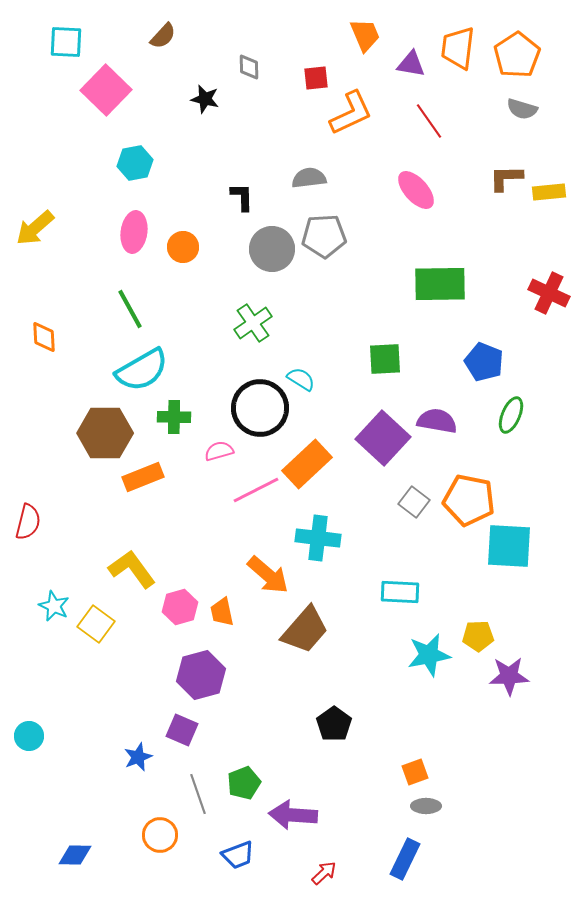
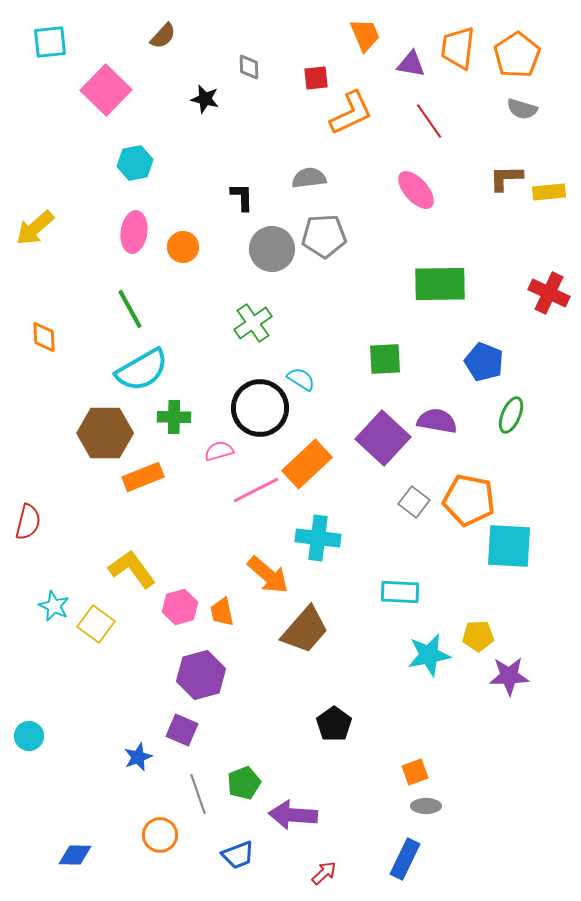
cyan square at (66, 42): moved 16 px left; rotated 9 degrees counterclockwise
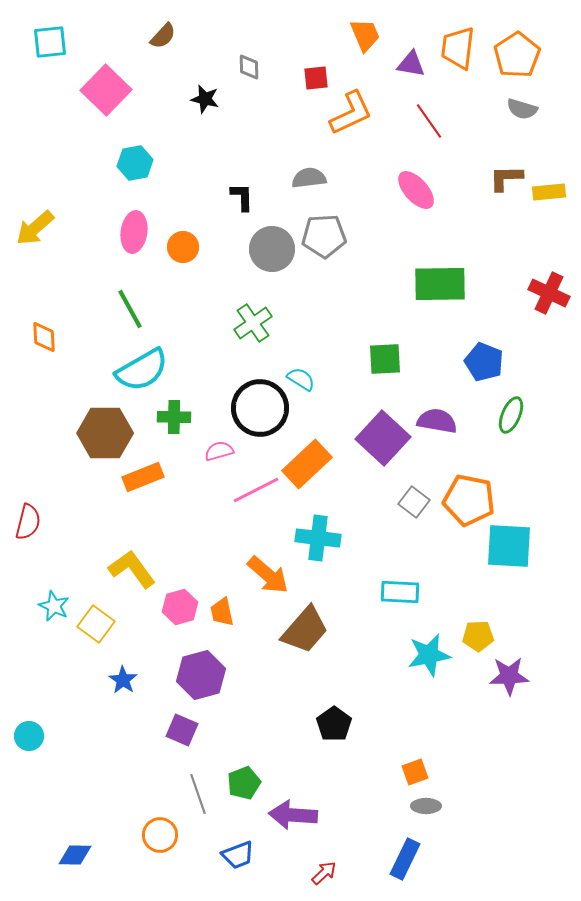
blue star at (138, 757): moved 15 px left, 77 px up; rotated 16 degrees counterclockwise
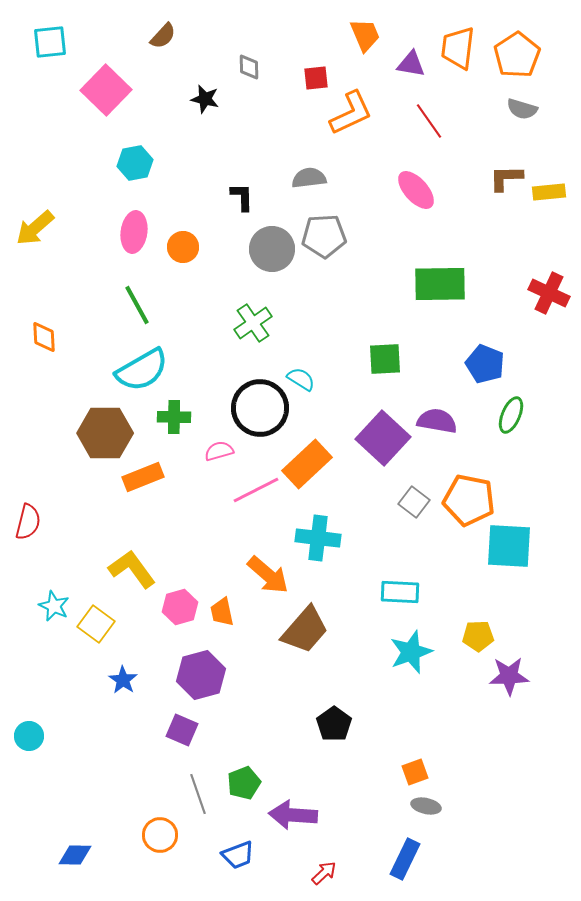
green line at (130, 309): moved 7 px right, 4 px up
blue pentagon at (484, 362): moved 1 px right, 2 px down
cyan star at (429, 655): moved 18 px left, 3 px up; rotated 9 degrees counterclockwise
gray ellipse at (426, 806): rotated 12 degrees clockwise
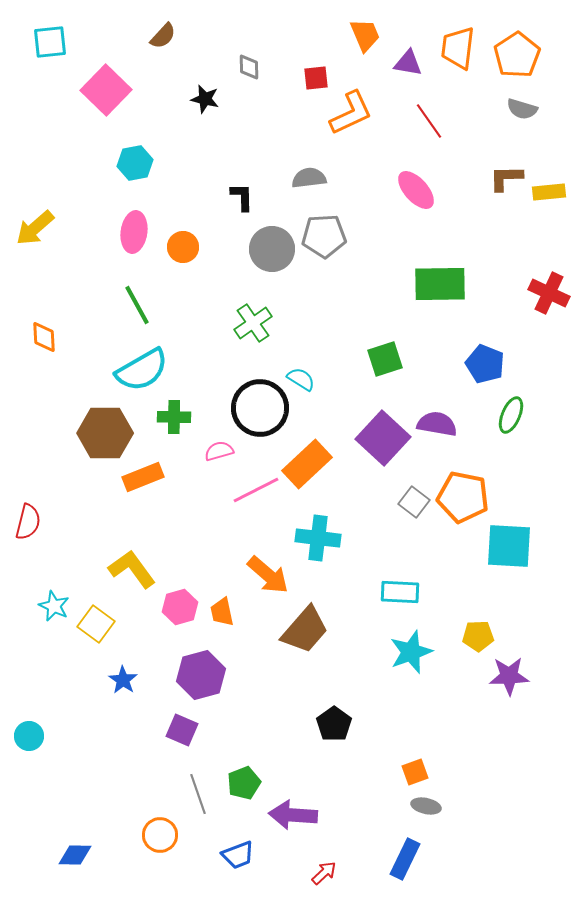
purple triangle at (411, 64): moved 3 px left, 1 px up
green square at (385, 359): rotated 15 degrees counterclockwise
purple semicircle at (437, 421): moved 3 px down
orange pentagon at (469, 500): moved 6 px left, 3 px up
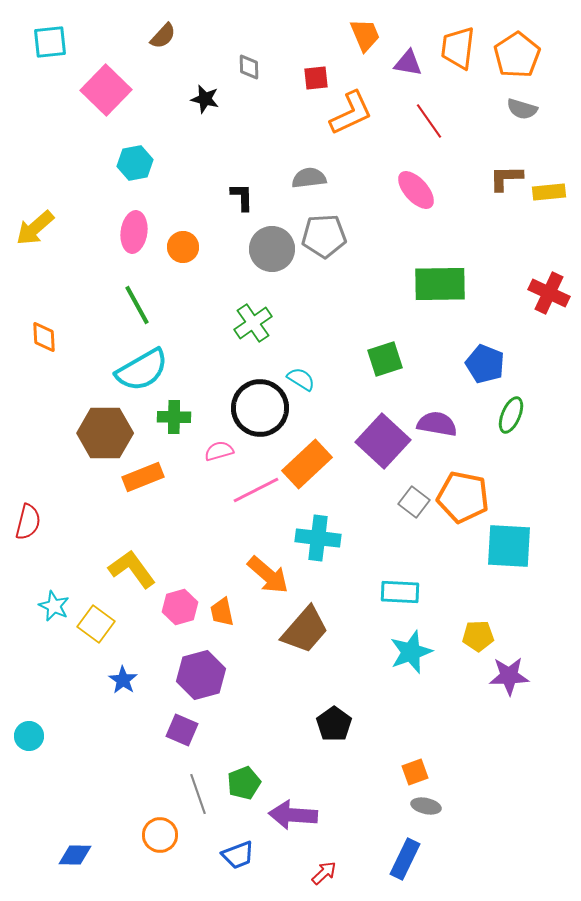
purple square at (383, 438): moved 3 px down
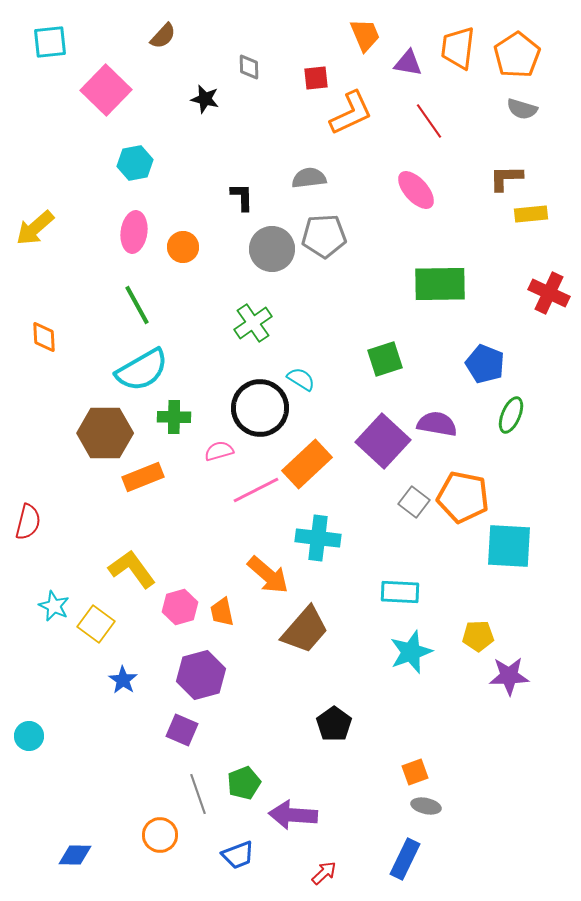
yellow rectangle at (549, 192): moved 18 px left, 22 px down
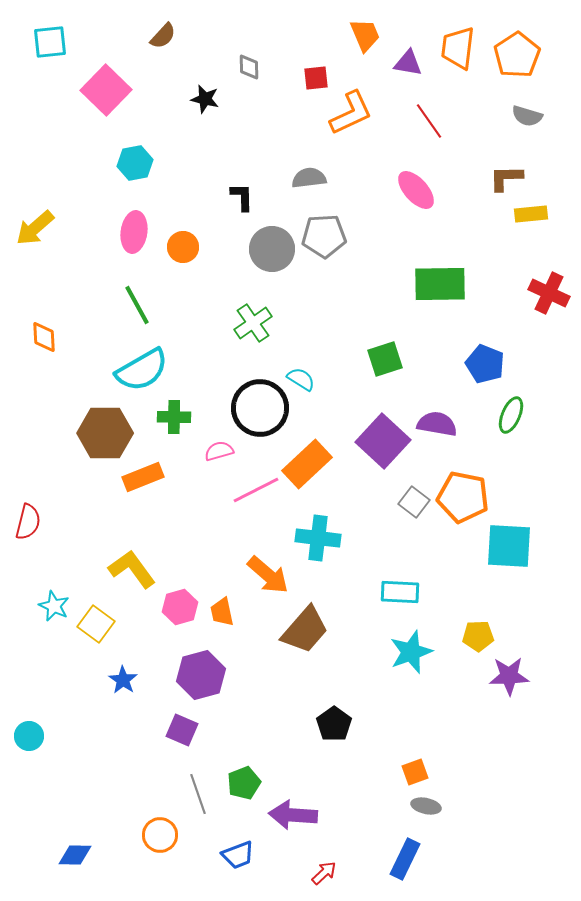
gray semicircle at (522, 109): moved 5 px right, 7 px down
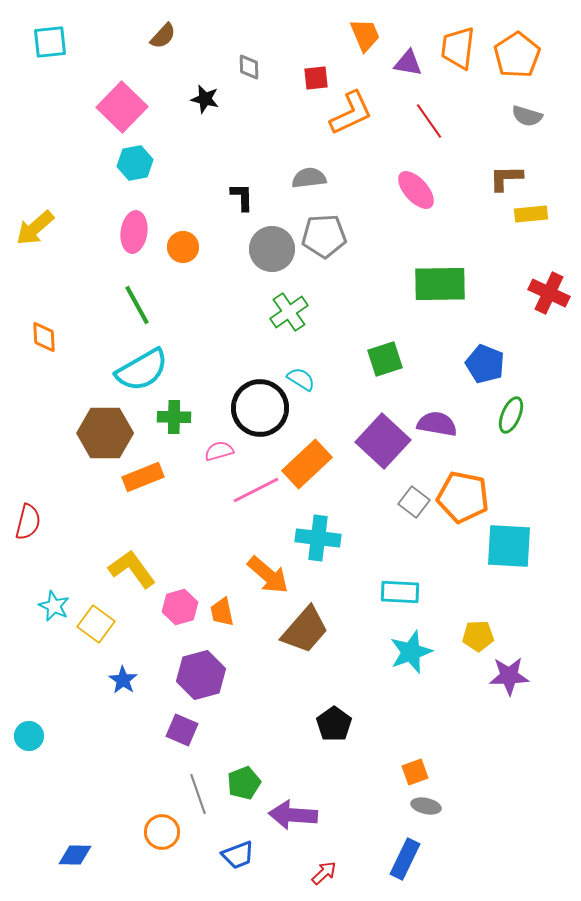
pink square at (106, 90): moved 16 px right, 17 px down
green cross at (253, 323): moved 36 px right, 11 px up
orange circle at (160, 835): moved 2 px right, 3 px up
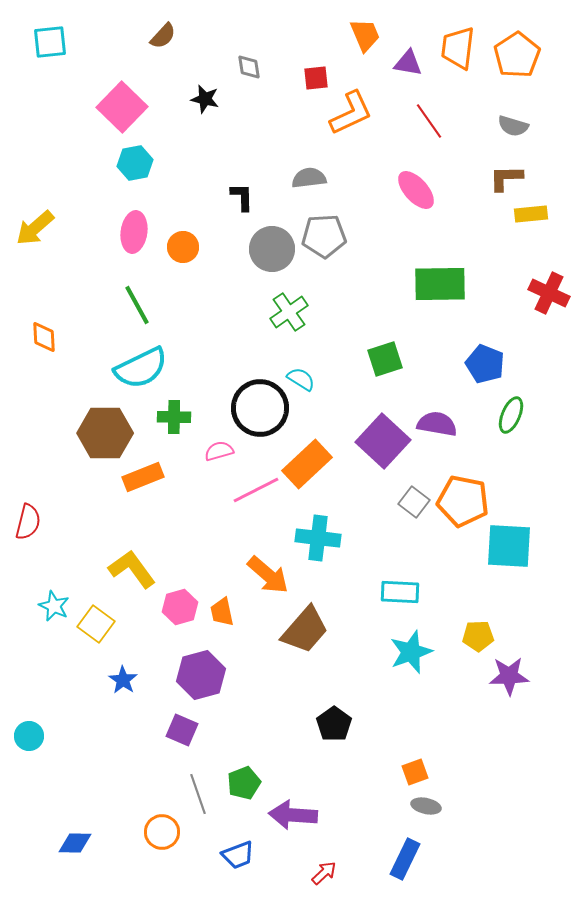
gray diamond at (249, 67): rotated 8 degrees counterclockwise
gray semicircle at (527, 116): moved 14 px left, 10 px down
cyan semicircle at (142, 370): moved 1 px left, 2 px up; rotated 4 degrees clockwise
orange pentagon at (463, 497): moved 4 px down
blue diamond at (75, 855): moved 12 px up
